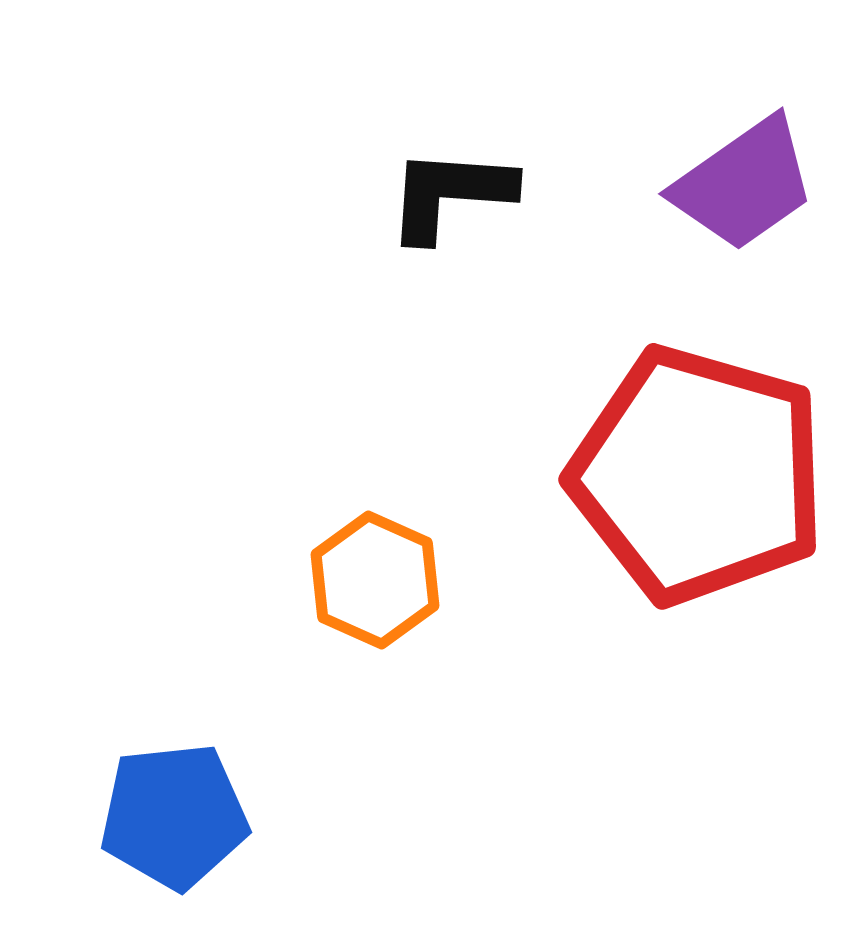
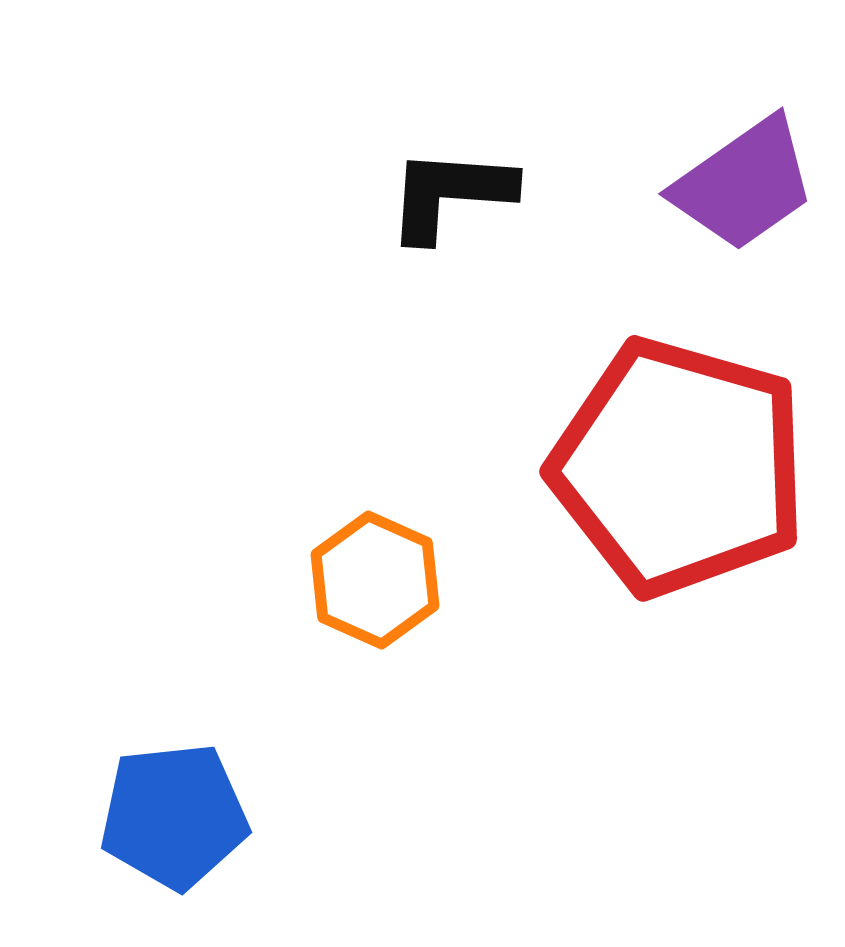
red pentagon: moved 19 px left, 8 px up
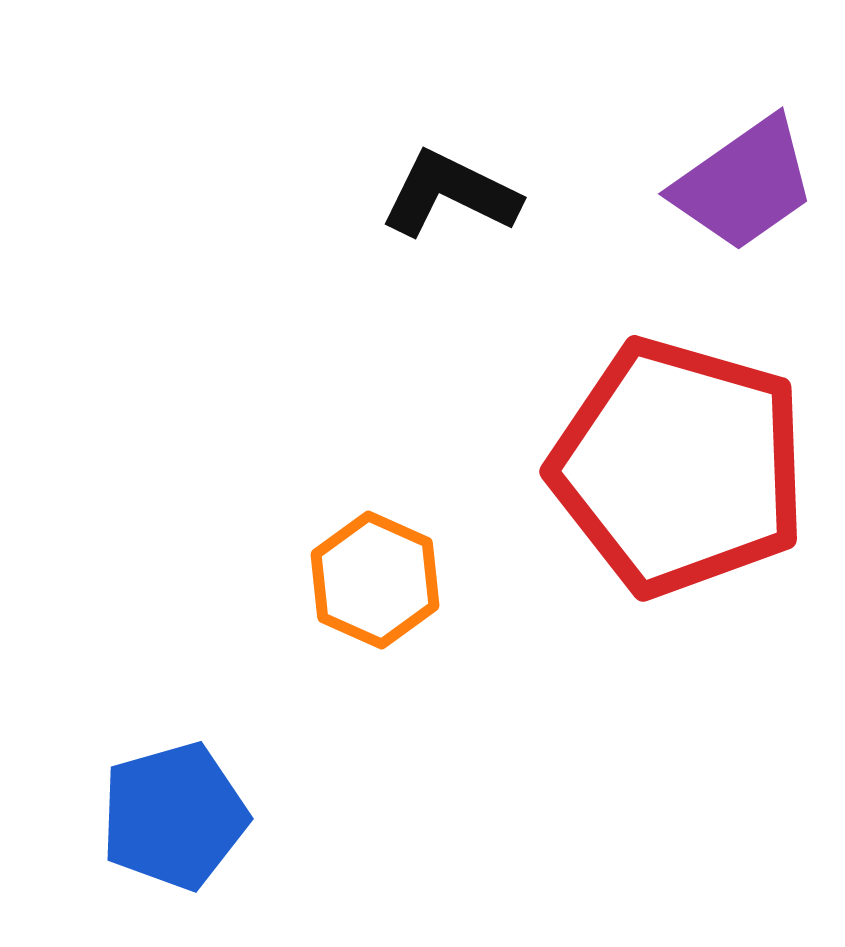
black L-shape: rotated 22 degrees clockwise
blue pentagon: rotated 10 degrees counterclockwise
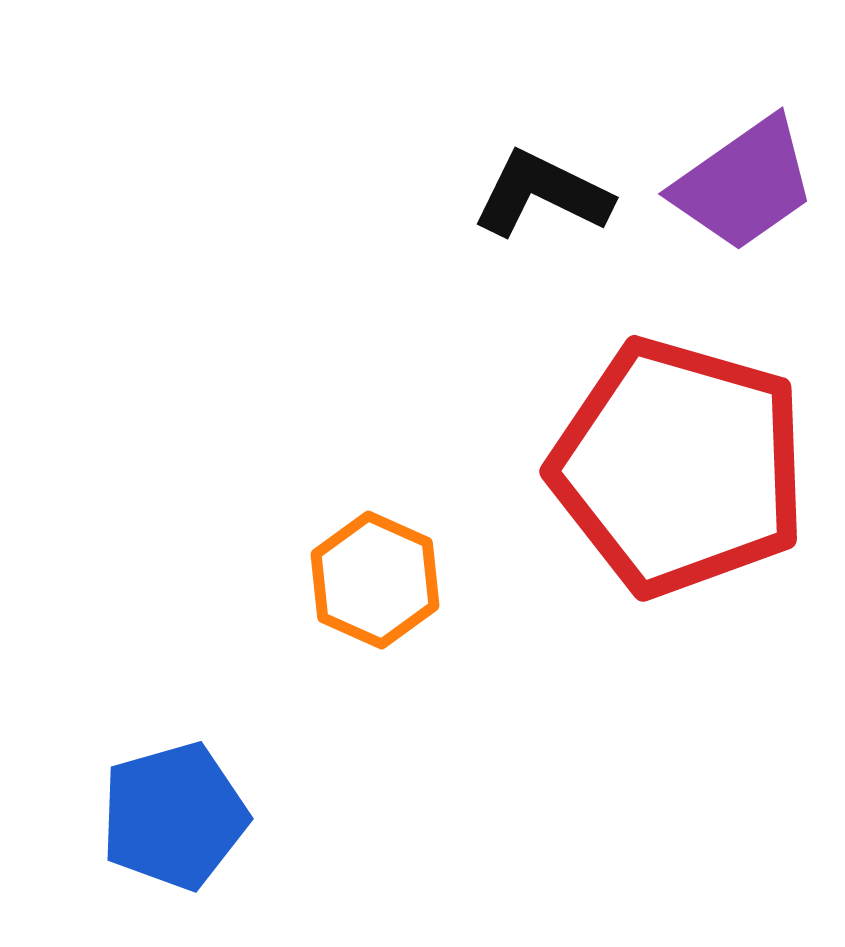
black L-shape: moved 92 px right
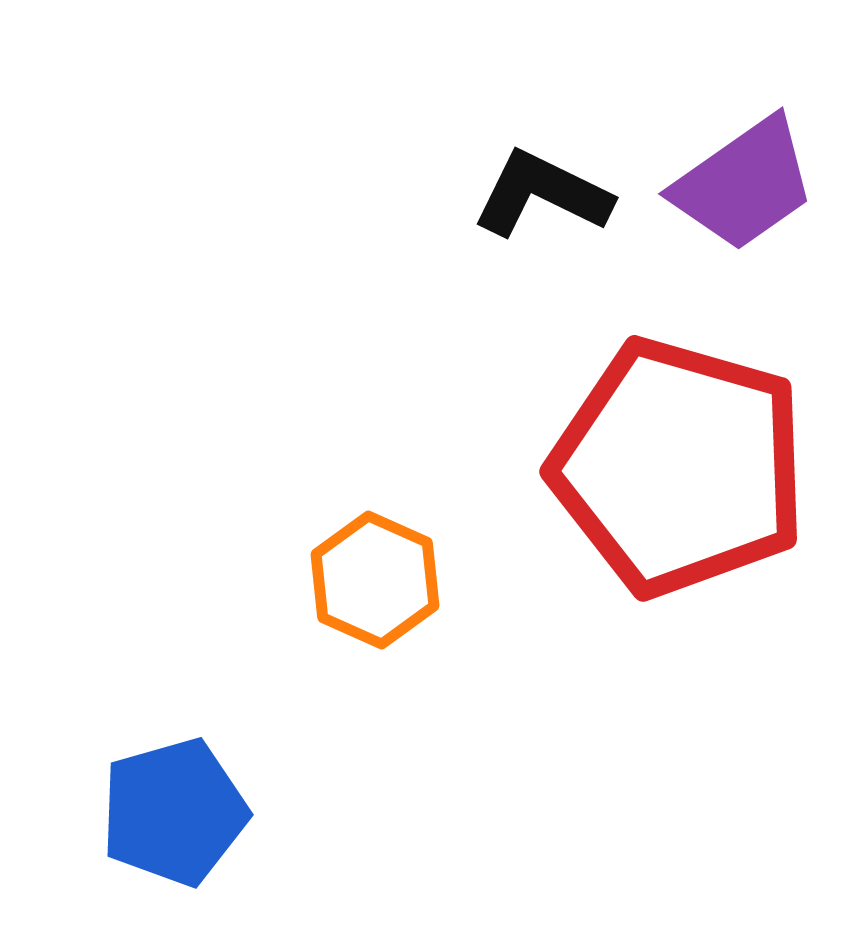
blue pentagon: moved 4 px up
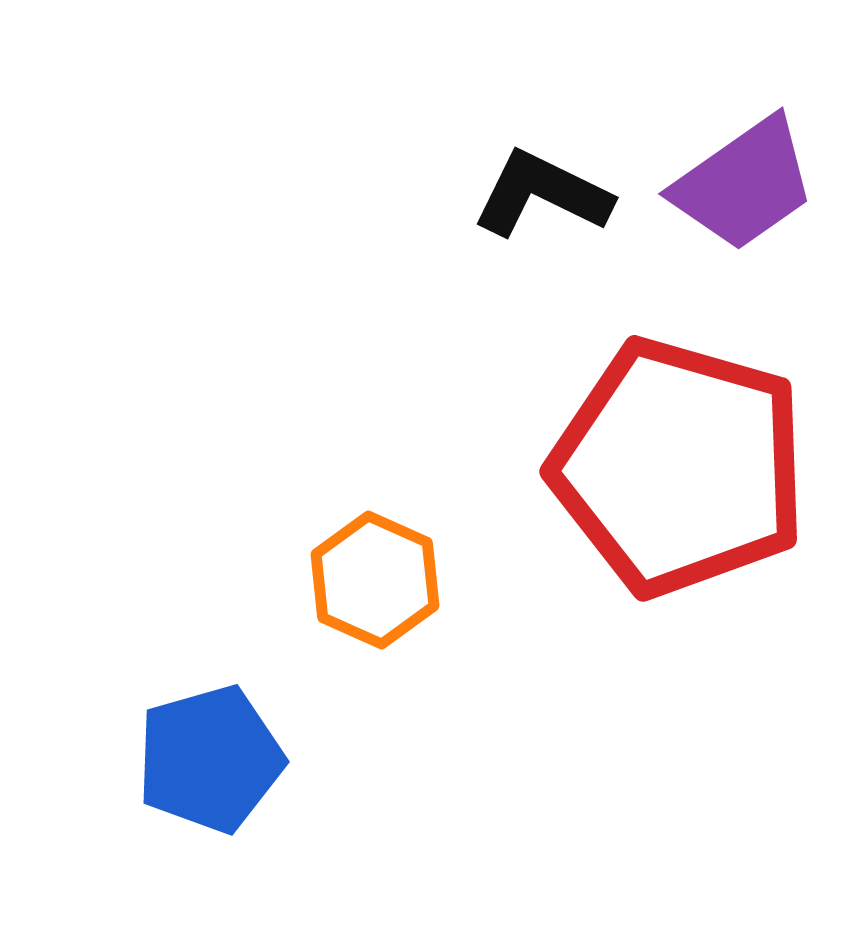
blue pentagon: moved 36 px right, 53 px up
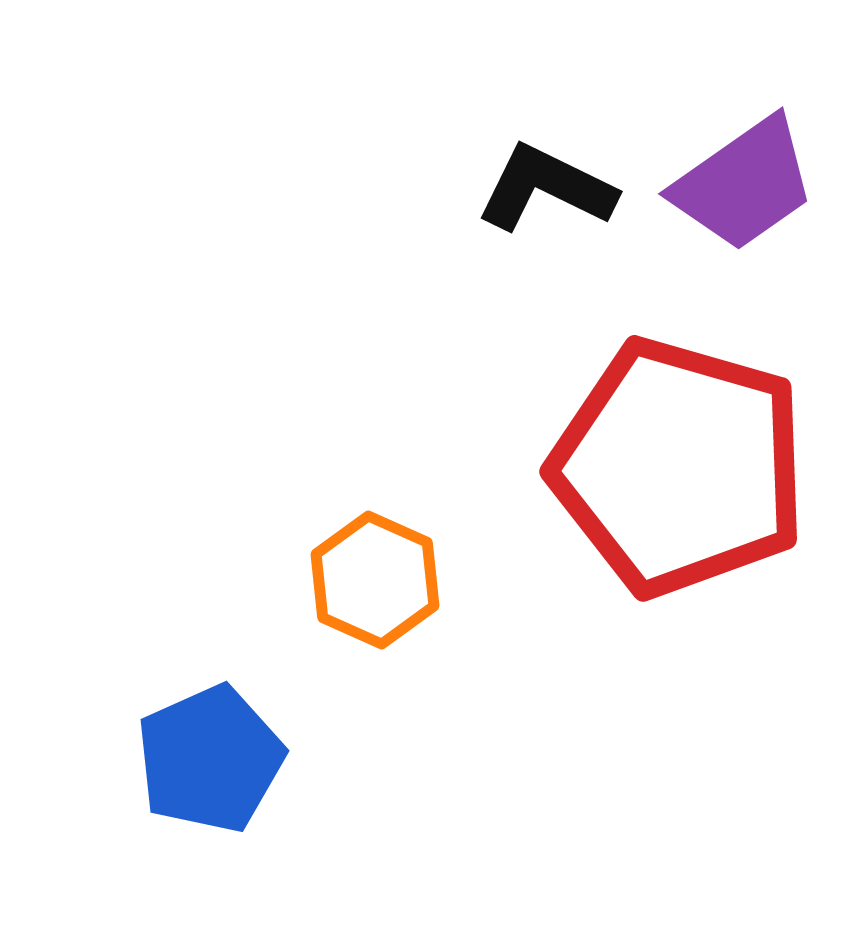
black L-shape: moved 4 px right, 6 px up
blue pentagon: rotated 8 degrees counterclockwise
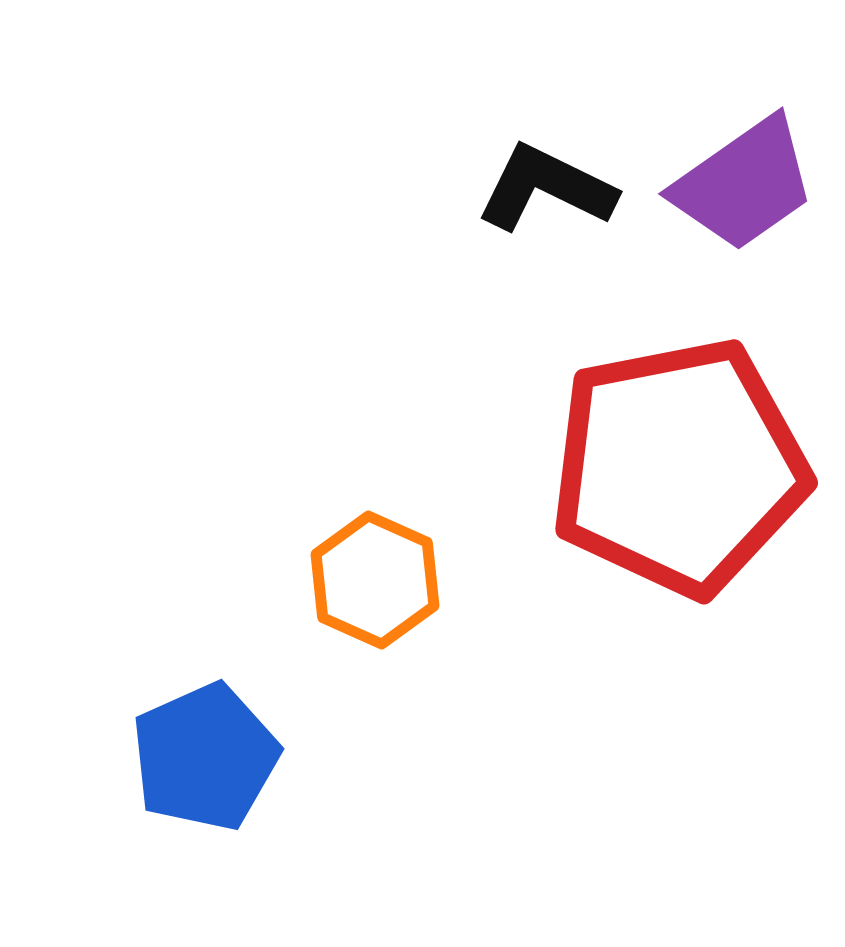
red pentagon: rotated 27 degrees counterclockwise
blue pentagon: moved 5 px left, 2 px up
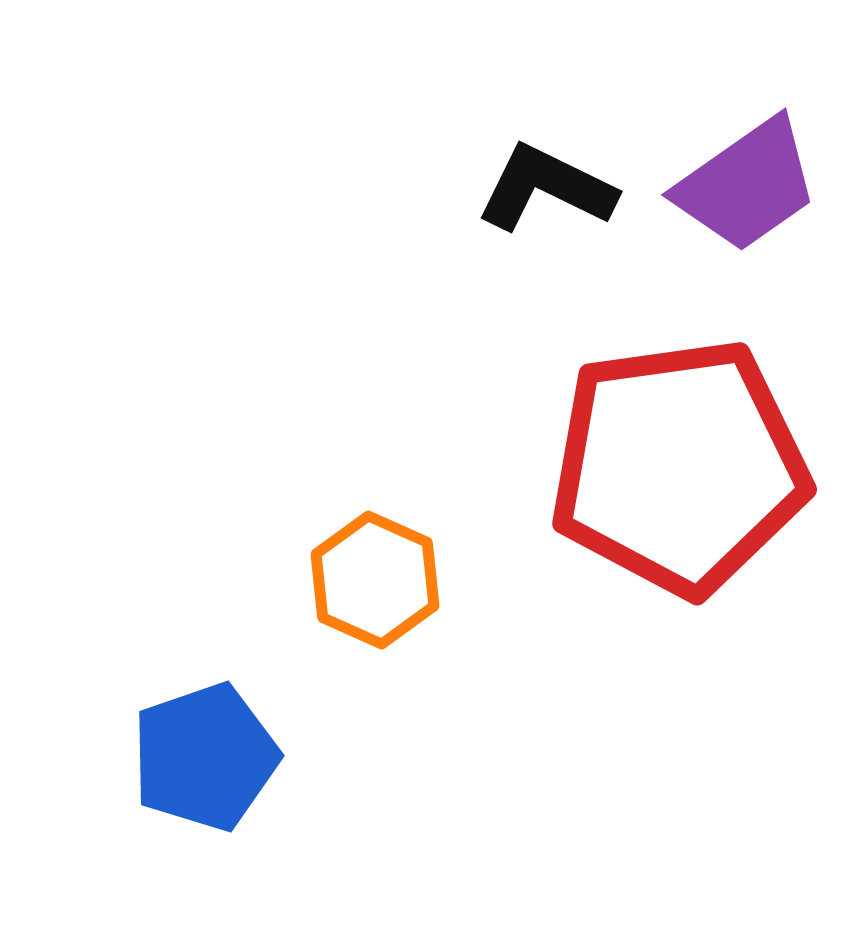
purple trapezoid: moved 3 px right, 1 px down
red pentagon: rotated 3 degrees clockwise
blue pentagon: rotated 5 degrees clockwise
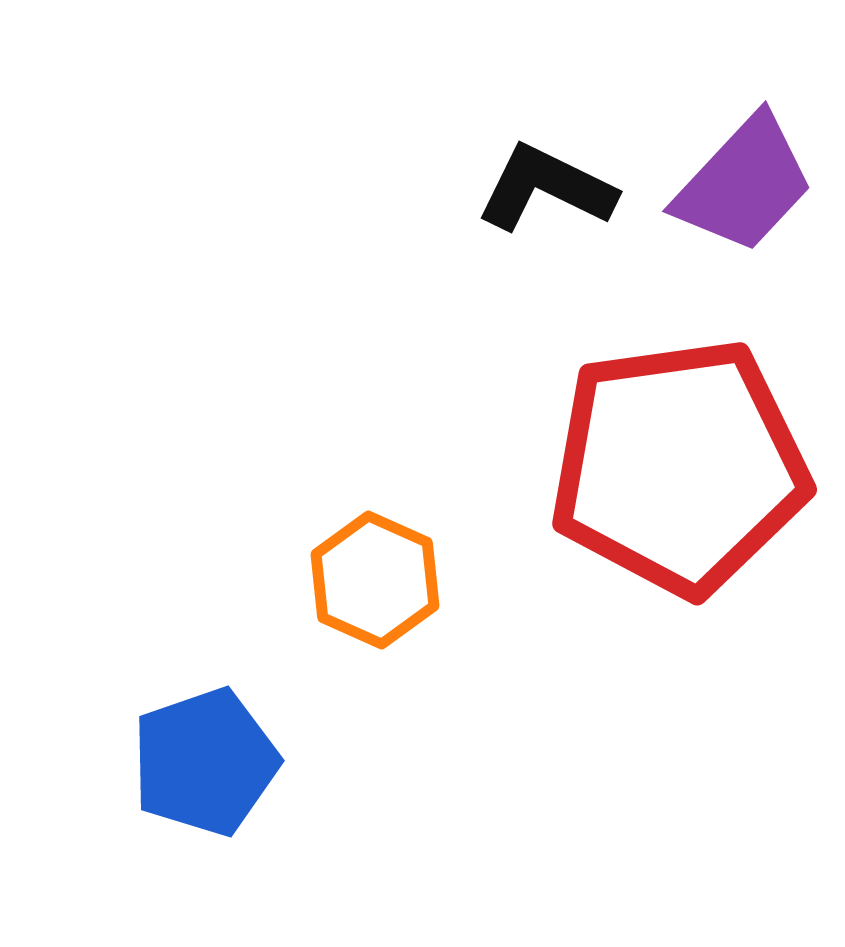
purple trapezoid: moved 3 px left, 1 px up; rotated 12 degrees counterclockwise
blue pentagon: moved 5 px down
